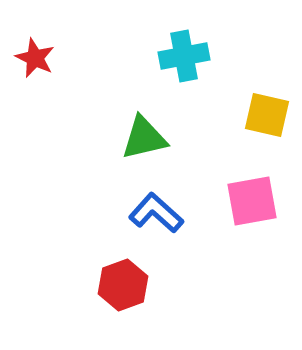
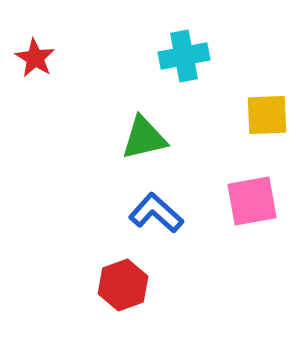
red star: rotated 6 degrees clockwise
yellow square: rotated 15 degrees counterclockwise
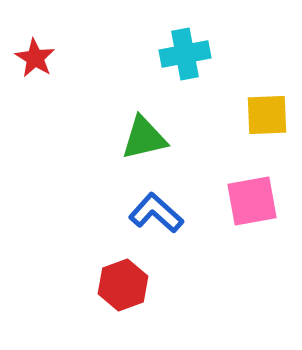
cyan cross: moved 1 px right, 2 px up
